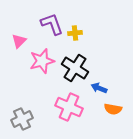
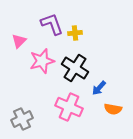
blue arrow: rotated 70 degrees counterclockwise
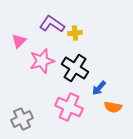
purple L-shape: rotated 35 degrees counterclockwise
orange semicircle: moved 2 px up
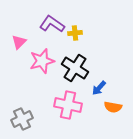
pink triangle: moved 1 px down
pink cross: moved 1 px left, 2 px up; rotated 12 degrees counterclockwise
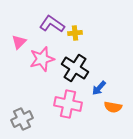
pink star: moved 2 px up
pink cross: moved 1 px up
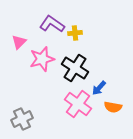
pink cross: moved 10 px right; rotated 24 degrees clockwise
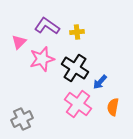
purple L-shape: moved 5 px left, 2 px down
yellow cross: moved 2 px right, 1 px up
blue arrow: moved 1 px right, 6 px up
orange semicircle: rotated 90 degrees clockwise
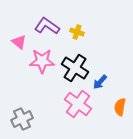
yellow cross: rotated 24 degrees clockwise
pink triangle: rotated 35 degrees counterclockwise
pink star: moved 2 px down; rotated 15 degrees clockwise
orange semicircle: moved 7 px right
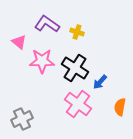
purple L-shape: moved 2 px up
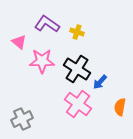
black cross: moved 2 px right, 1 px down
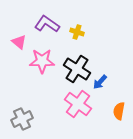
orange semicircle: moved 1 px left, 4 px down
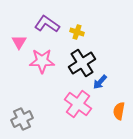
pink triangle: rotated 21 degrees clockwise
black cross: moved 5 px right, 6 px up; rotated 24 degrees clockwise
